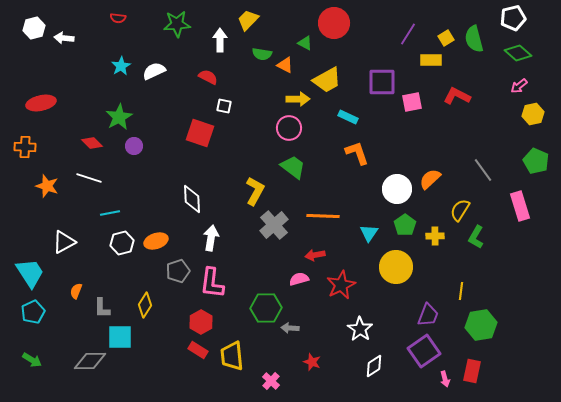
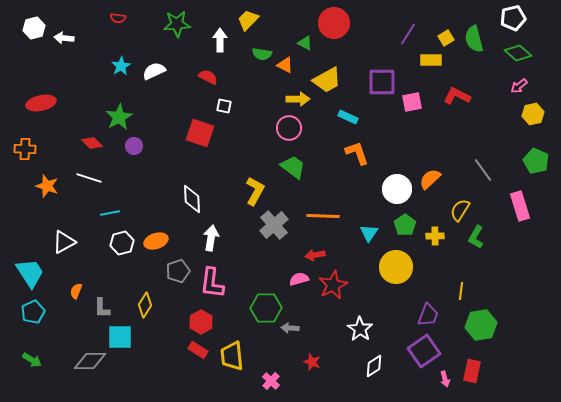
orange cross at (25, 147): moved 2 px down
red star at (341, 285): moved 8 px left
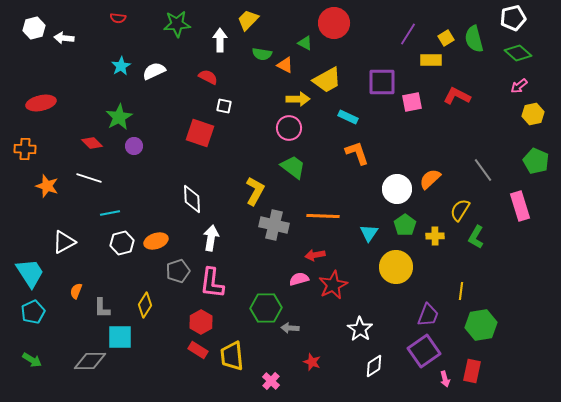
gray cross at (274, 225): rotated 36 degrees counterclockwise
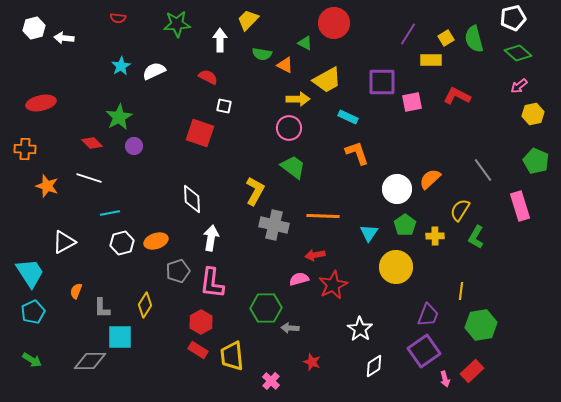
red rectangle at (472, 371): rotated 35 degrees clockwise
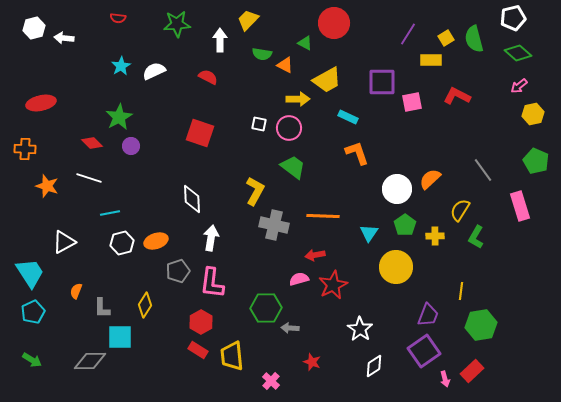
white square at (224, 106): moved 35 px right, 18 px down
purple circle at (134, 146): moved 3 px left
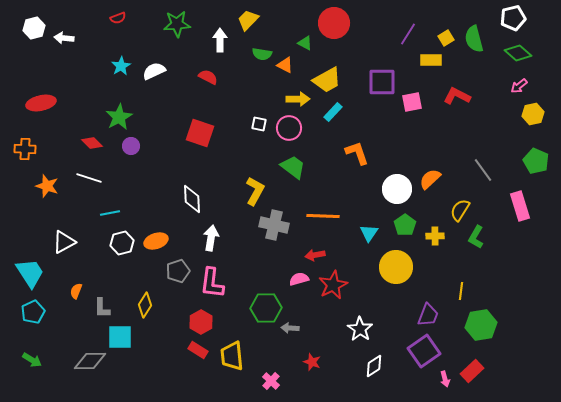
red semicircle at (118, 18): rotated 28 degrees counterclockwise
cyan rectangle at (348, 117): moved 15 px left, 5 px up; rotated 72 degrees counterclockwise
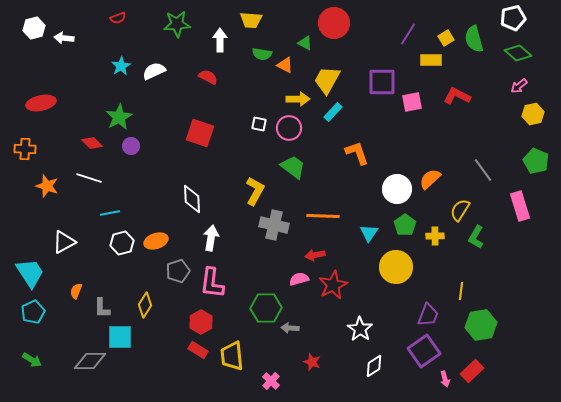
yellow trapezoid at (248, 20): moved 3 px right; rotated 130 degrees counterclockwise
yellow trapezoid at (327, 80): rotated 148 degrees clockwise
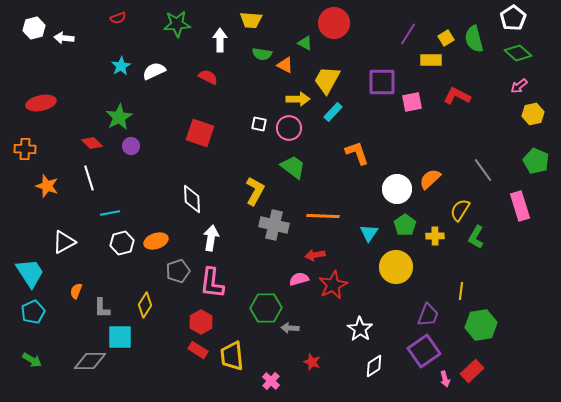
white pentagon at (513, 18): rotated 20 degrees counterclockwise
white line at (89, 178): rotated 55 degrees clockwise
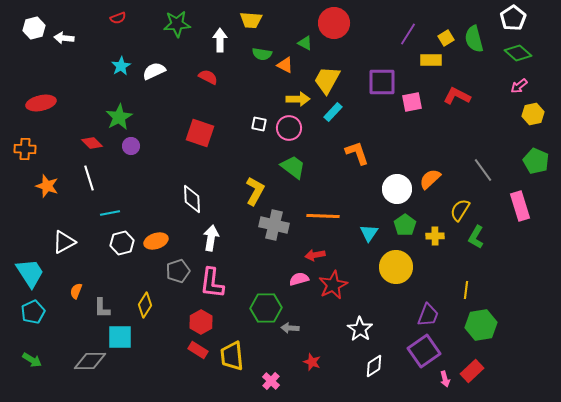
yellow line at (461, 291): moved 5 px right, 1 px up
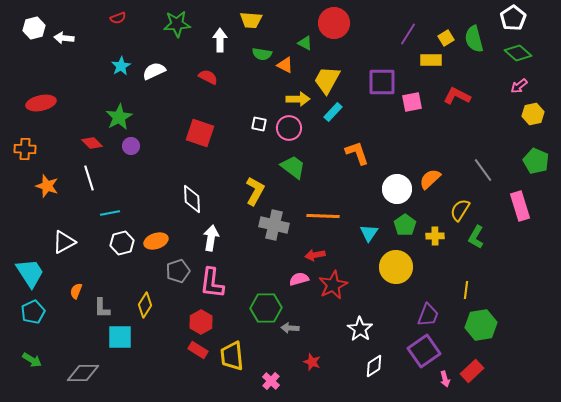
gray diamond at (90, 361): moved 7 px left, 12 px down
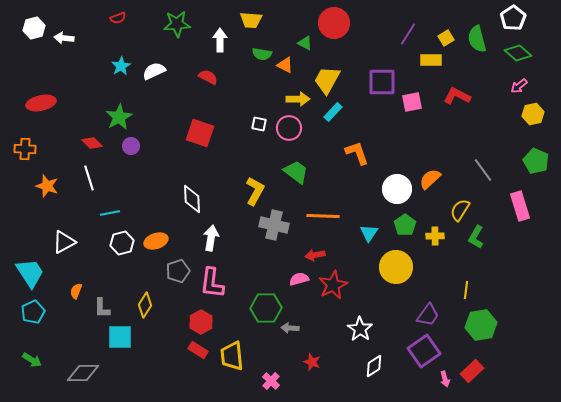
green semicircle at (474, 39): moved 3 px right
green trapezoid at (293, 167): moved 3 px right, 5 px down
purple trapezoid at (428, 315): rotated 15 degrees clockwise
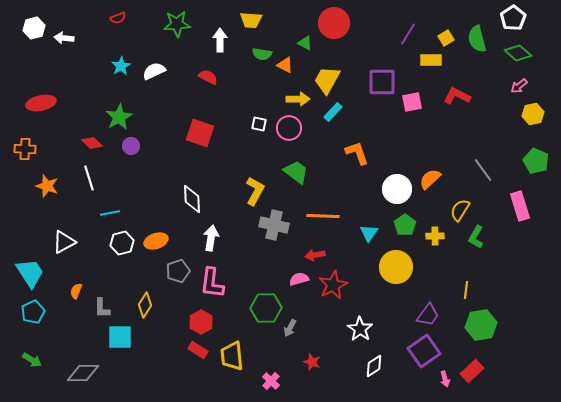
gray arrow at (290, 328): rotated 66 degrees counterclockwise
